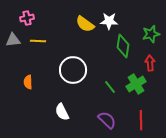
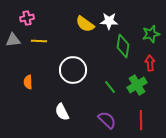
yellow line: moved 1 px right
green cross: moved 1 px right, 1 px down
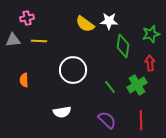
orange semicircle: moved 4 px left, 2 px up
white semicircle: rotated 72 degrees counterclockwise
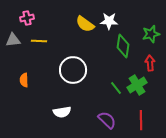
green line: moved 6 px right, 1 px down
